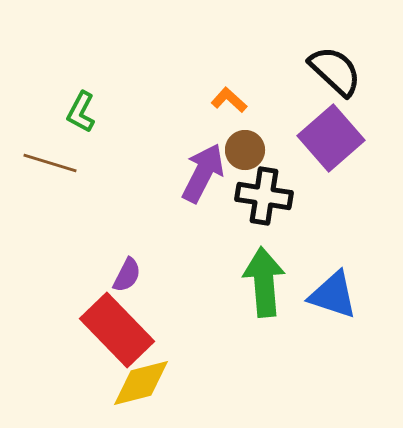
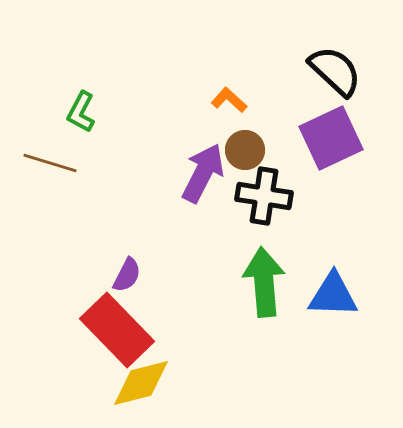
purple square: rotated 16 degrees clockwise
blue triangle: rotated 16 degrees counterclockwise
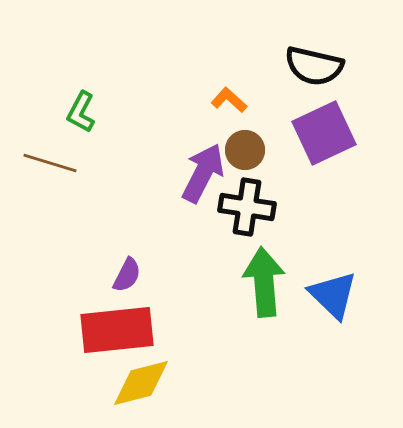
black semicircle: moved 21 px left, 5 px up; rotated 150 degrees clockwise
purple square: moved 7 px left, 5 px up
black cross: moved 17 px left, 11 px down
blue triangle: rotated 42 degrees clockwise
red rectangle: rotated 52 degrees counterclockwise
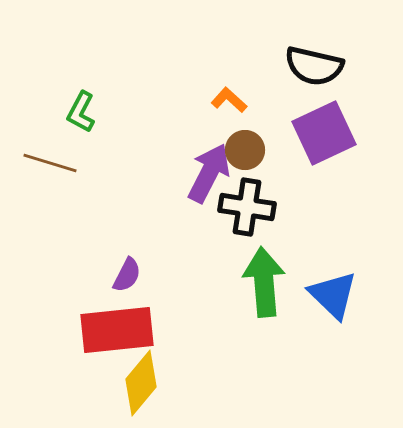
purple arrow: moved 6 px right
yellow diamond: rotated 36 degrees counterclockwise
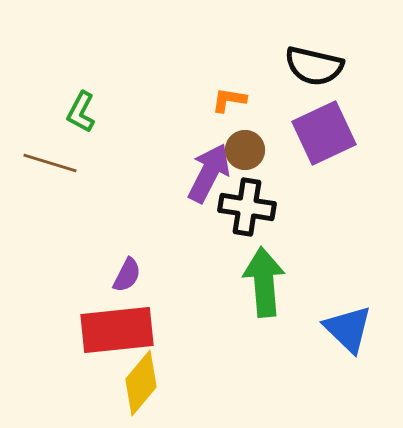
orange L-shape: rotated 33 degrees counterclockwise
blue triangle: moved 15 px right, 34 px down
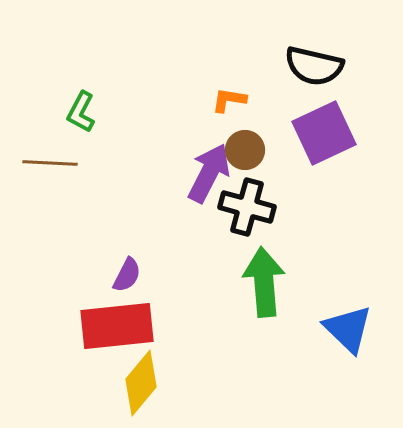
brown line: rotated 14 degrees counterclockwise
black cross: rotated 6 degrees clockwise
red rectangle: moved 4 px up
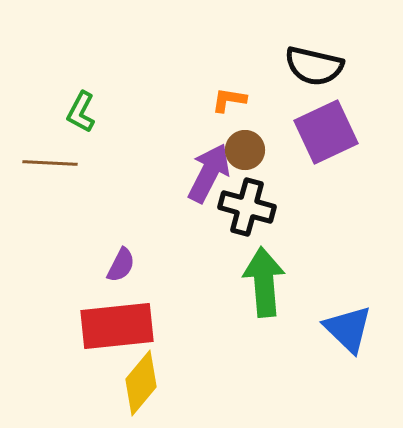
purple square: moved 2 px right, 1 px up
purple semicircle: moved 6 px left, 10 px up
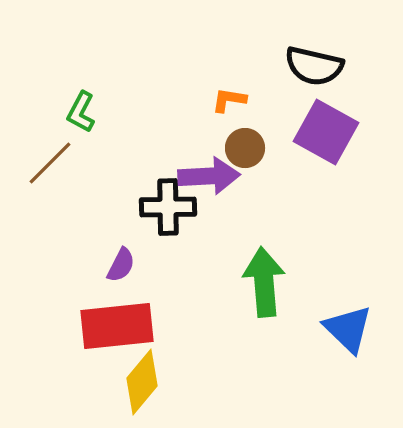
purple square: rotated 36 degrees counterclockwise
brown circle: moved 2 px up
brown line: rotated 48 degrees counterclockwise
purple arrow: moved 3 px down; rotated 60 degrees clockwise
black cross: moved 79 px left; rotated 16 degrees counterclockwise
yellow diamond: moved 1 px right, 1 px up
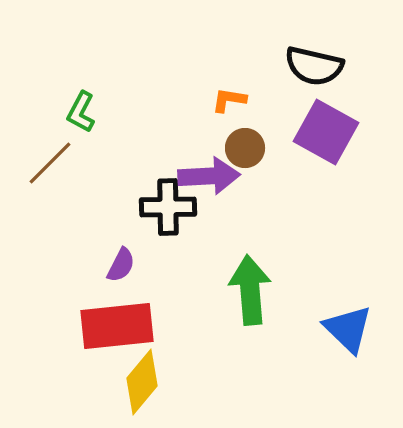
green arrow: moved 14 px left, 8 px down
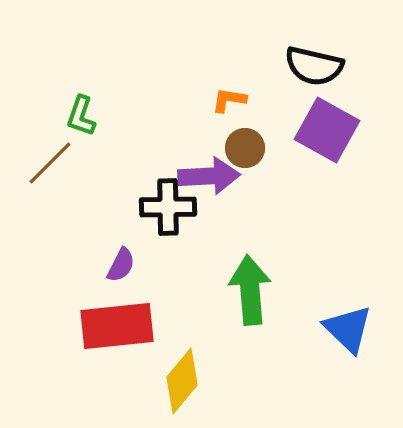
green L-shape: moved 4 px down; rotated 9 degrees counterclockwise
purple square: moved 1 px right, 2 px up
yellow diamond: moved 40 px right, 1 px up
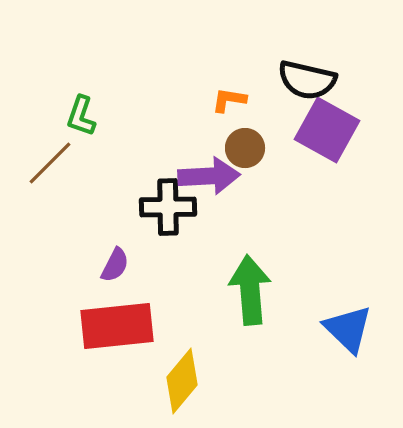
black semicircle: moved 7 px left, 14 px down
purple semicircle: moved 6 px left
